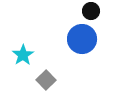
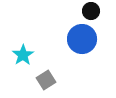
gray square: rotated 12 degrees clockwise
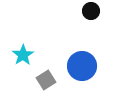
blue circle: moved 27 px down
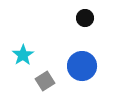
black circle: moved 6 px left, 7 px down
gray square: moved 1 px left, 1 px down
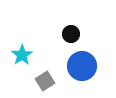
black circle: moved 14 px left, 16 px down
cyan star: moved 1 px left
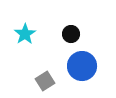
cyan star: moved 3 px right, 21 px up
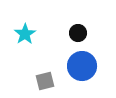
black circle: moved 7 px right, 1 px up
gray square: rotated 18 degrees clockwise
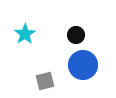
black circle: moved 2 px left, 2 px down
blue circle: moved 1 px right, 1 px up
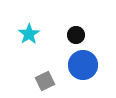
cyan star: moved 4 px right
gray square: rotated 12 degrees counterclockwise
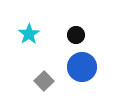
blue circle: moved 1 px left, 2 px down
gray square: moved 1 px left; rotated 18 degrees counterclockwise
